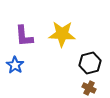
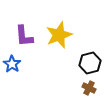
yellow star: moved 3 px left, 1 px down; rotated 24 degrees counterclockwise
blue star: moved 3 px left, 1 px up
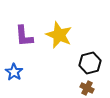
yellow star: rotated 28 degrees counterclockwise
blue star: moved 2 px right, 8 px down
brown cross: moved 2 px left
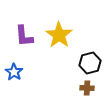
yellow star: rotated 12 degrees clockwise
brown cross: rotated 24 degrees counterclockwise
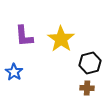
yellow star: moved 2 px right, 4 px down
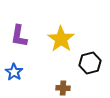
purple L-shape: moved 5 px left; rotated 15 degrees clockwise
brown cross: moved 24 px left
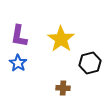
blue star: moved 4 px right, 9 px up
